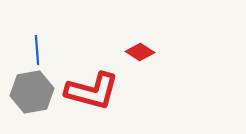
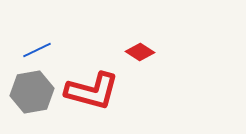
blue line: rotated 68 degrees clockwise
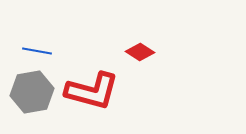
blue line: moved 1 px down; rotated 36 degrees clockwise
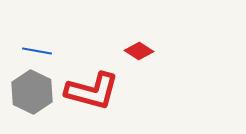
red diamond: moved 1 px left, 1 px up
gray hexagon: rotated 24 degrees counterclockwise
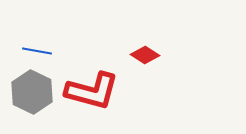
red diamond: moved 6 px right, 4 px down
